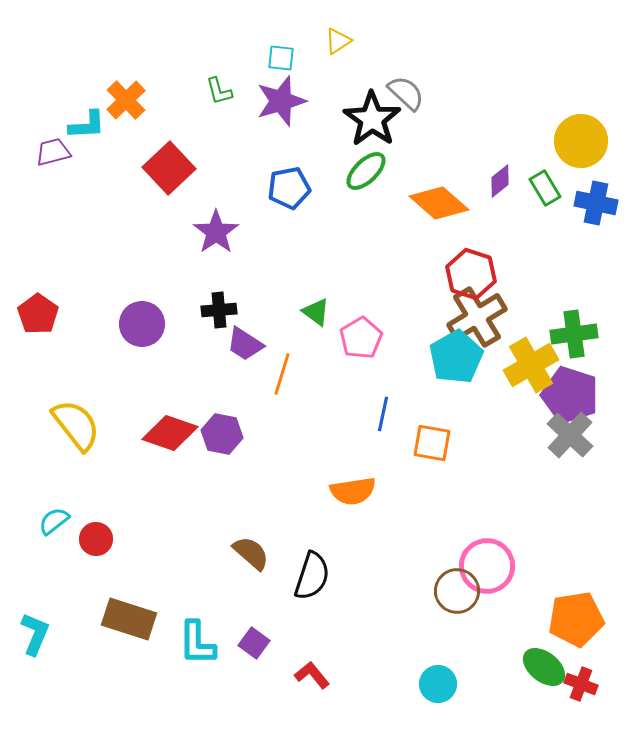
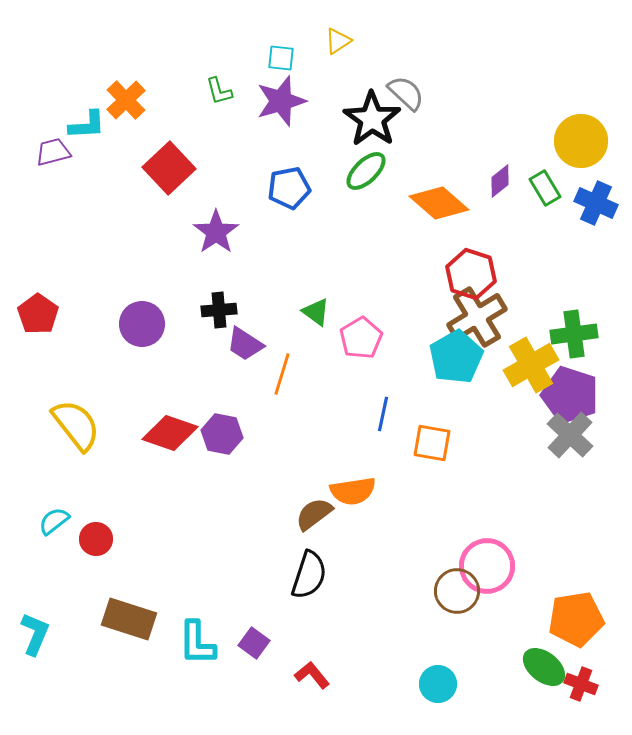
blue cross at (596, 203): rotated 12 degrees clockwise
brown semicircle at (251, 553): moved 63 px right, 39 px up; rotated 78 degrees counterclockwise
black semicircle at (312, 576): moved 3 px left, 1 px up
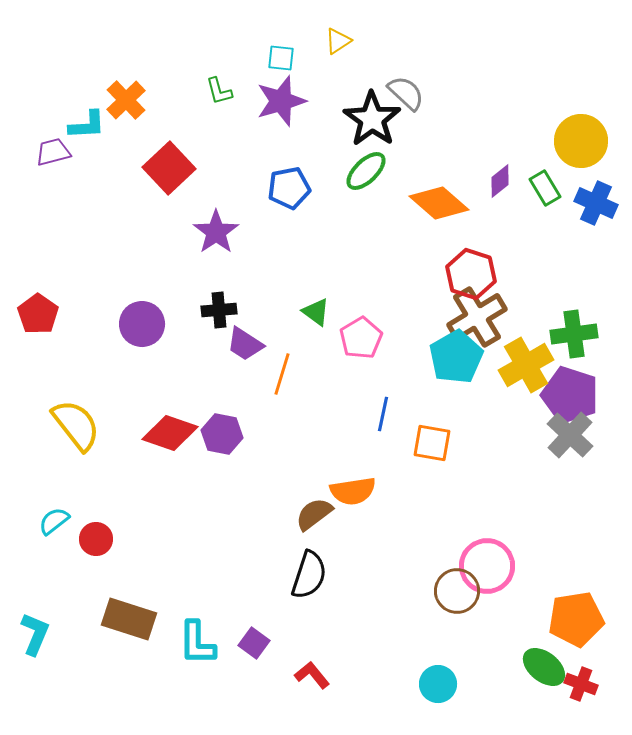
yellow cross at (531, 365): moved 5 px left
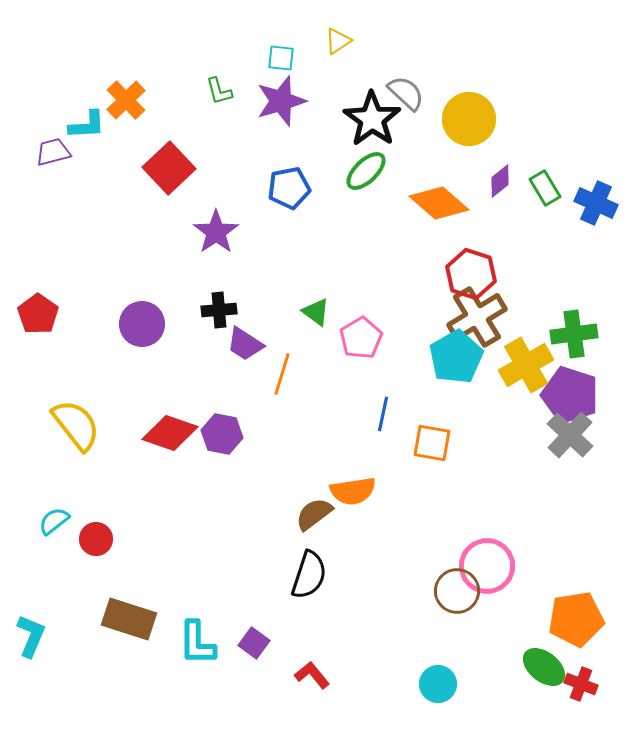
yellow circle at (581, 141): moved 112 px left, 22 px up
cyan L-shape at (35, 634): moved 4 px left, 2 px down
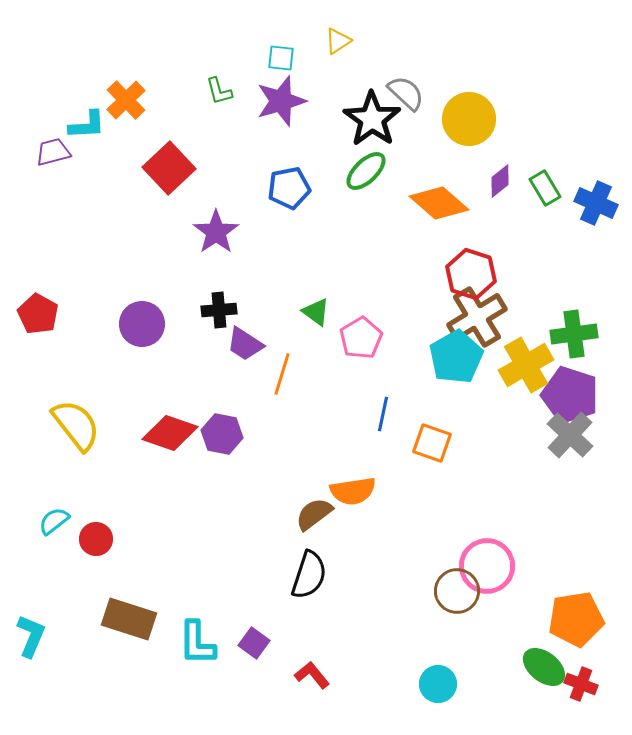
red pentagon at (38, 314): rotated 6 degrees counterclockwise
orange square at (432, 443): rotated 9 degrees clockwise
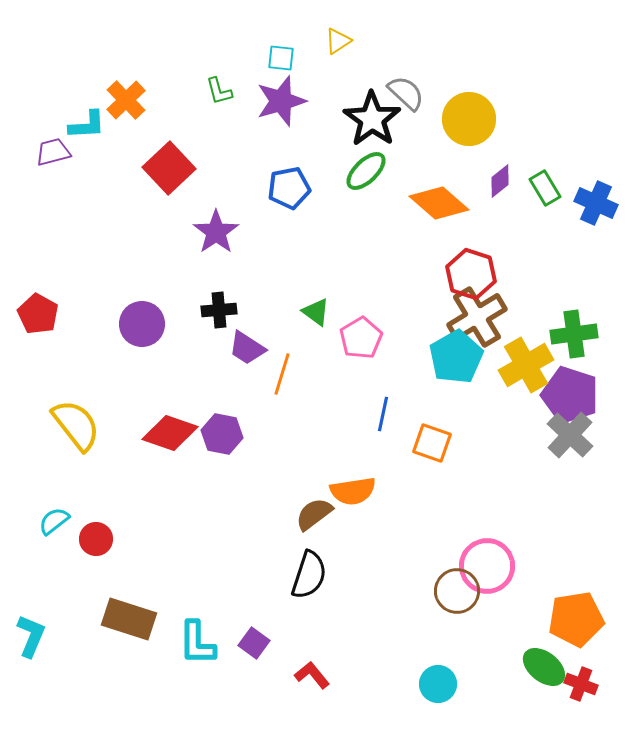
purple trapezoid at (245, 344): moved 2 px right, 4 px down
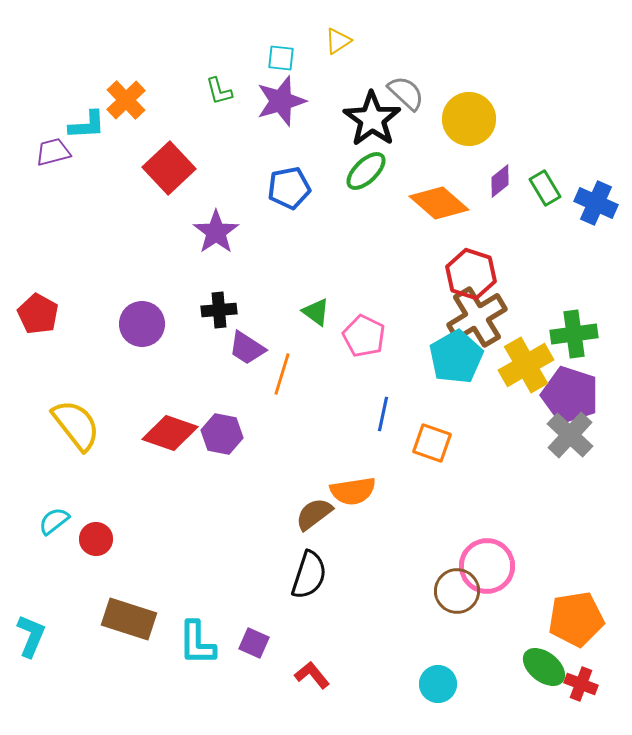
pink pentagon at (361, 338): moved 3 px right, 2 px up; rotated 15 degrees counterclockwise
purple square at (254, 643): rotated 12 degrees counterclockwise
